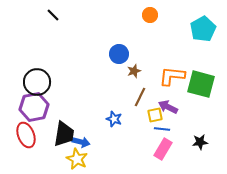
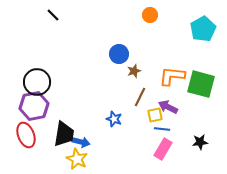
purple hexagon: moved 1 px up
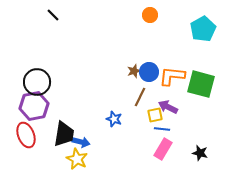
blue circle: moved 30 px right, 18 px down
black star: moved 11 px down; rotated 21 degrees clockwise
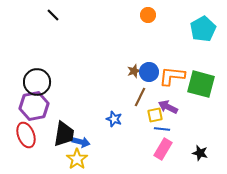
orange circle: moved 2 px left
yellow star: rotated 10 degrees clockwise
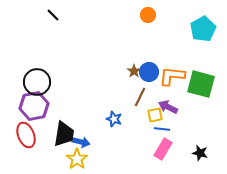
brown star: rotated 16 degrees counterclockwise
